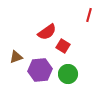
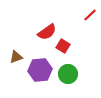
red line: moved 1 px right; rotated 32 degrees clockwise
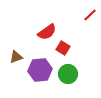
red square: moved 2 px down
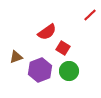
purple hexagon: rotated 15 degrees counterclockwise
green circle: moved 1 px right, 3 px up
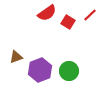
red semicircle: moved 19 px up
red square: moved 5 px right, 26 px up
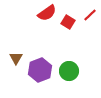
brown triangle: moved 1 px down; rotated 40 degrees counterclockwise
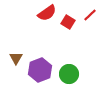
green circle: moved 3 px down
